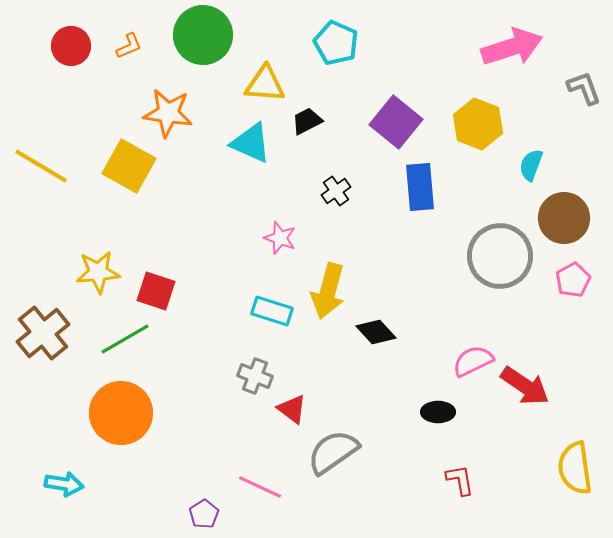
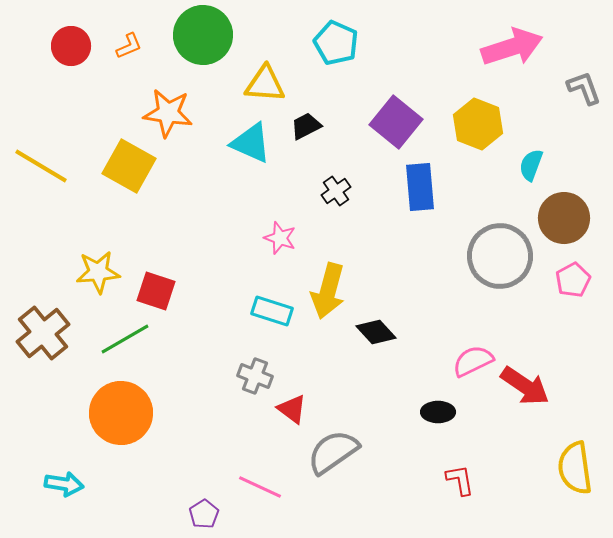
black trapezoid: moved 1 px left, 5 px down
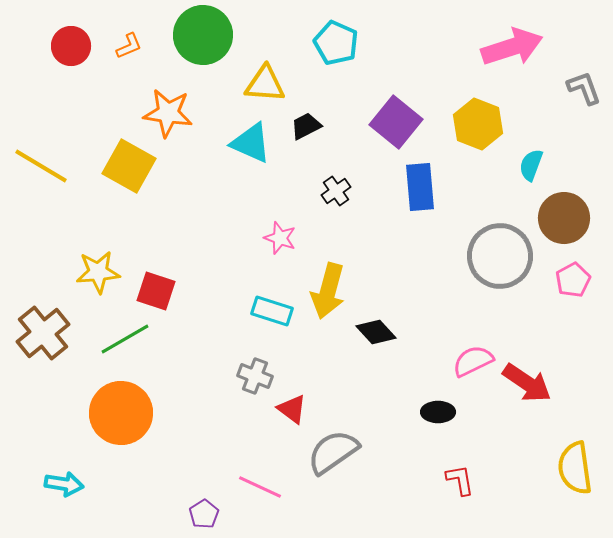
red arrow: moved 2 px right, 3 px up
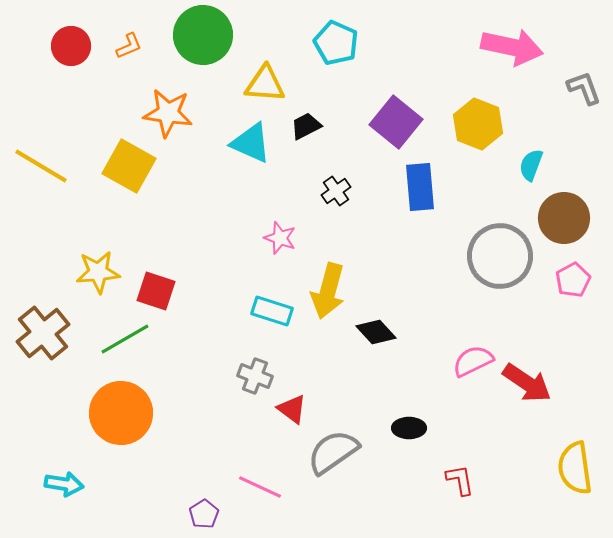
pink arrow: rotated 30 degrees clockwise
black ellipse: moved 29 px left, 16 px down
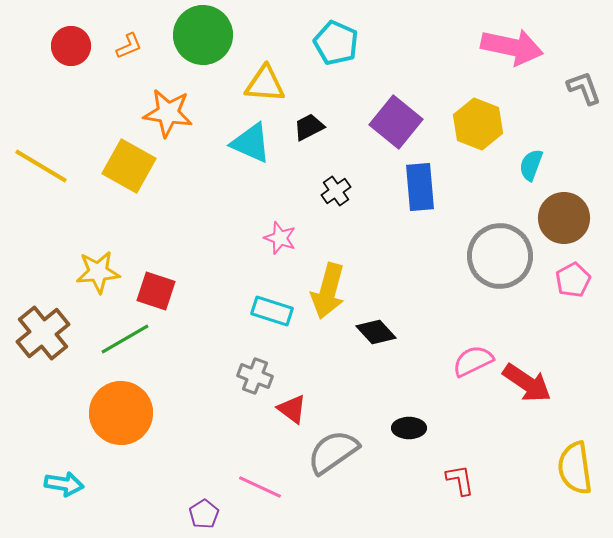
black trapezoid: moved 3 px right, 1 px down
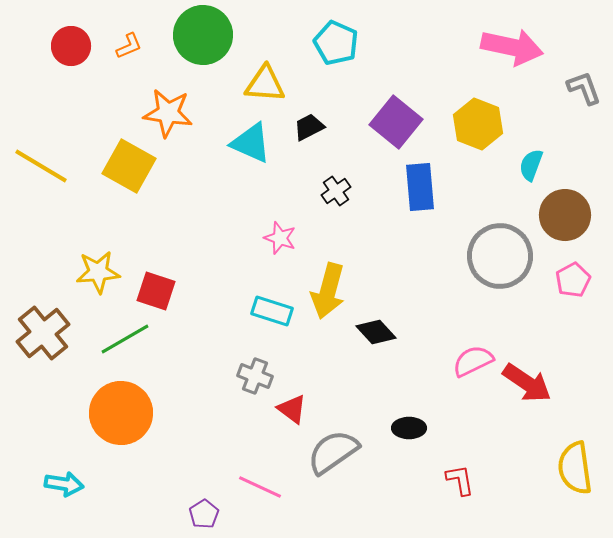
brown circle: moved 1 px right, 3 px up
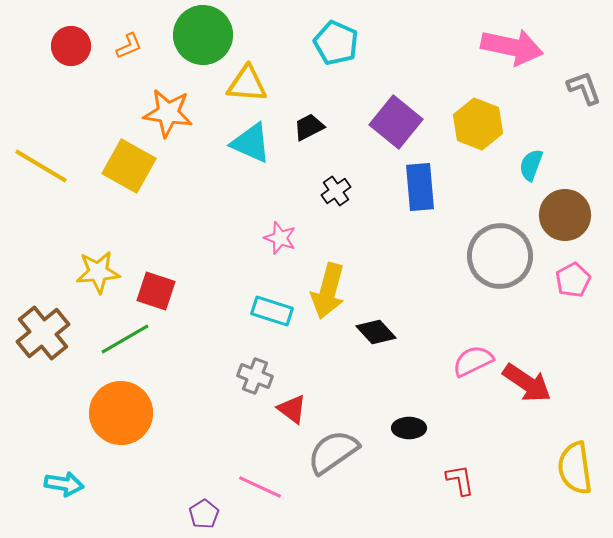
yellow triangle: moved 18 px left
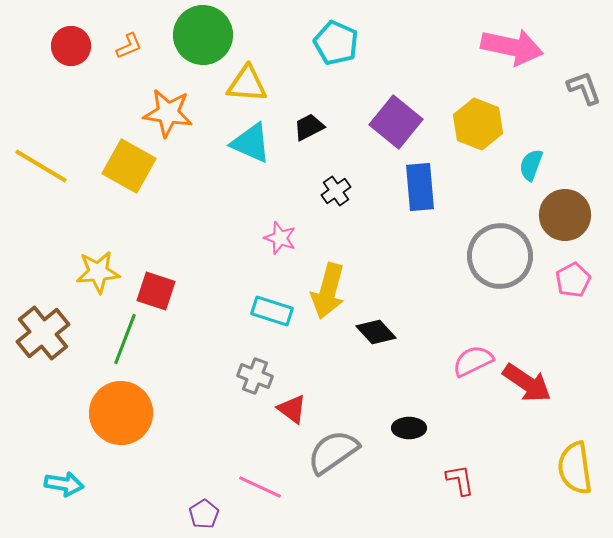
green line: rotated 39 degrees counterclockwise
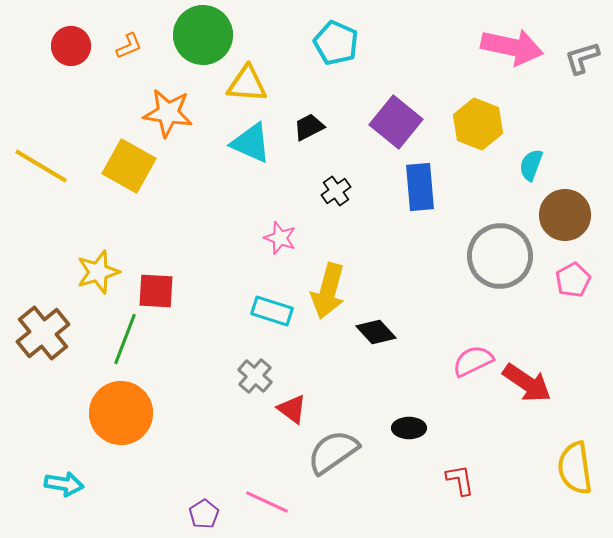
gray L-shape: moved 2 px left, 30 px up; rotated 87 degrees counterclockwise
yellow star: rotated 12 degrees counterclockwise
red square: rotated 15 degrees counterclockwise
gray cross: rotated 20 degrees clockwise
pink line: moved 7 px right, 15 px down
